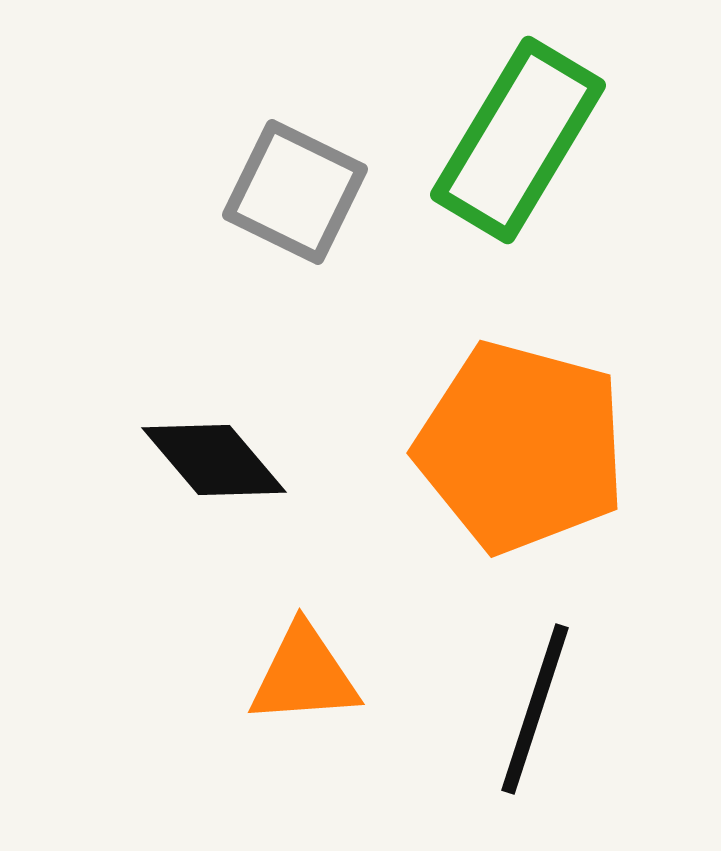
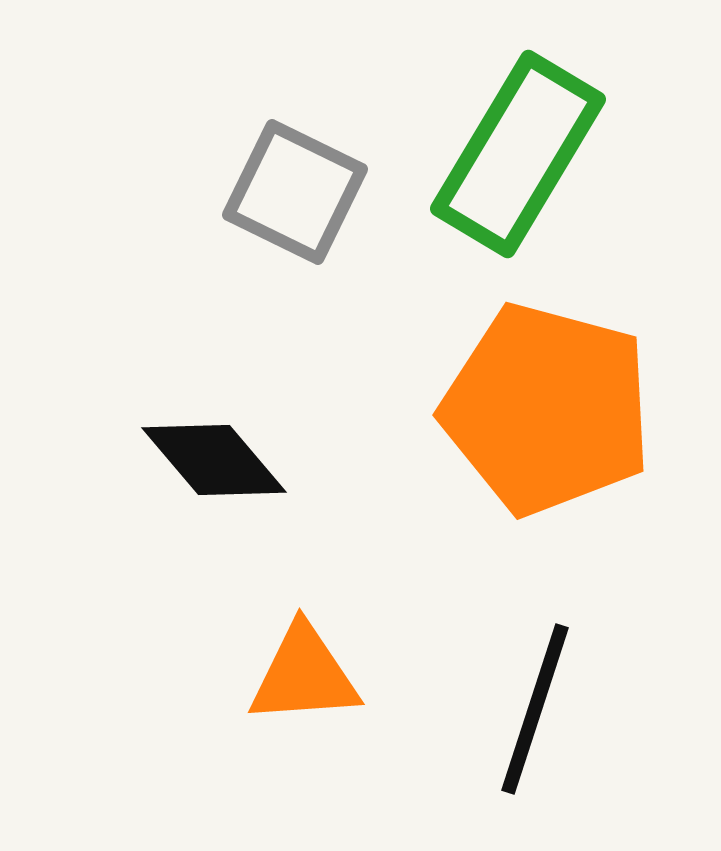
green rectangle: moved 14 px down
orange pentagon: moved 26 px right, 38 px up
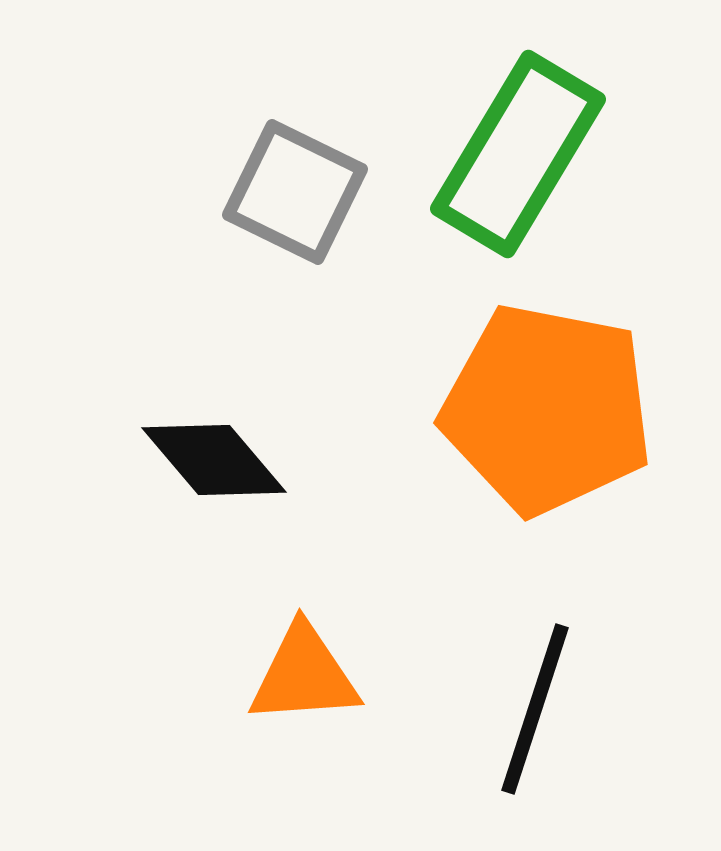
orange pentagon: rotated 4 degrees counterclockwise
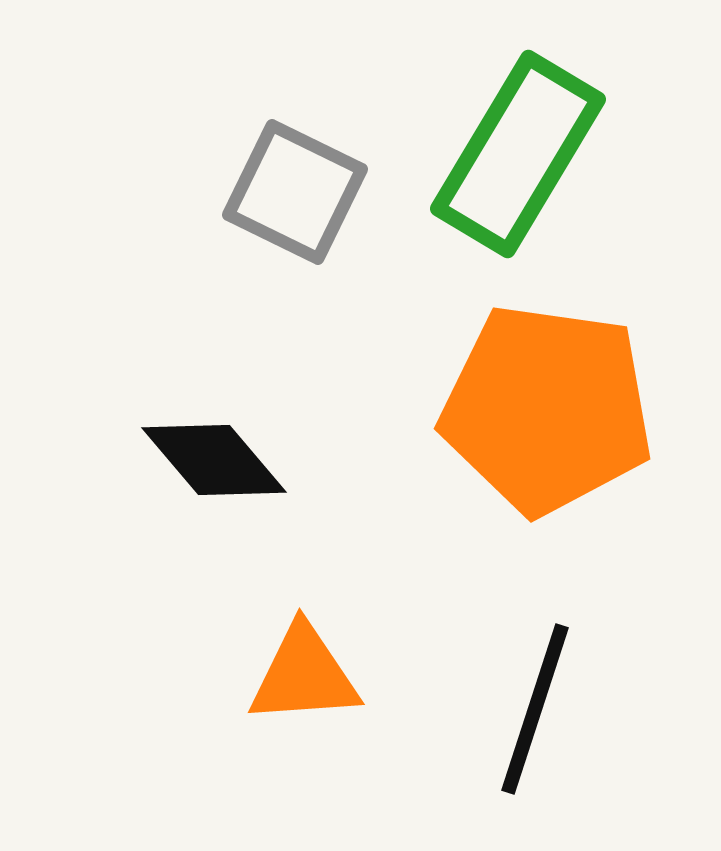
orange pentagon: rotated 3 degrees counterclockwise
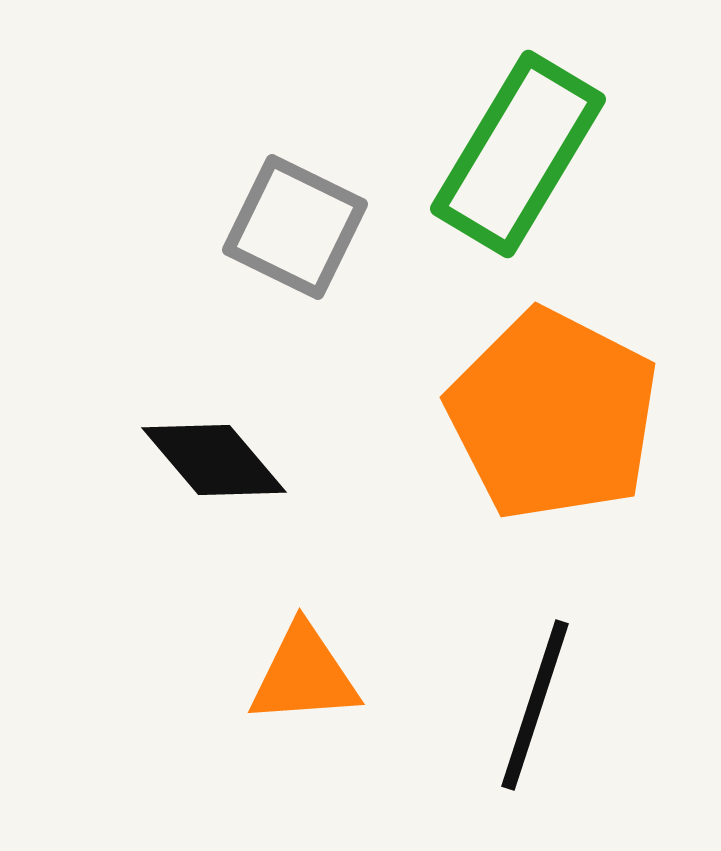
gray square: moved 35 px down
orange pentagon: moved 6 px right, 6 px down; rotated 19 degrees clockwise
black line: moved 4 px up
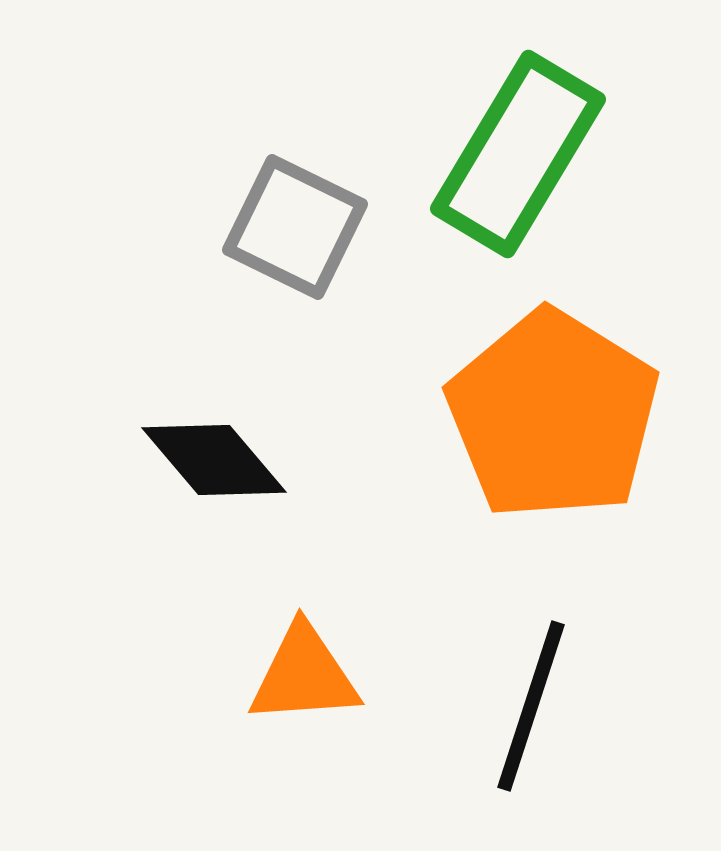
orange pentagon: rotated 5 degrees clockwise
black line: moved 4 px left, 1 px down
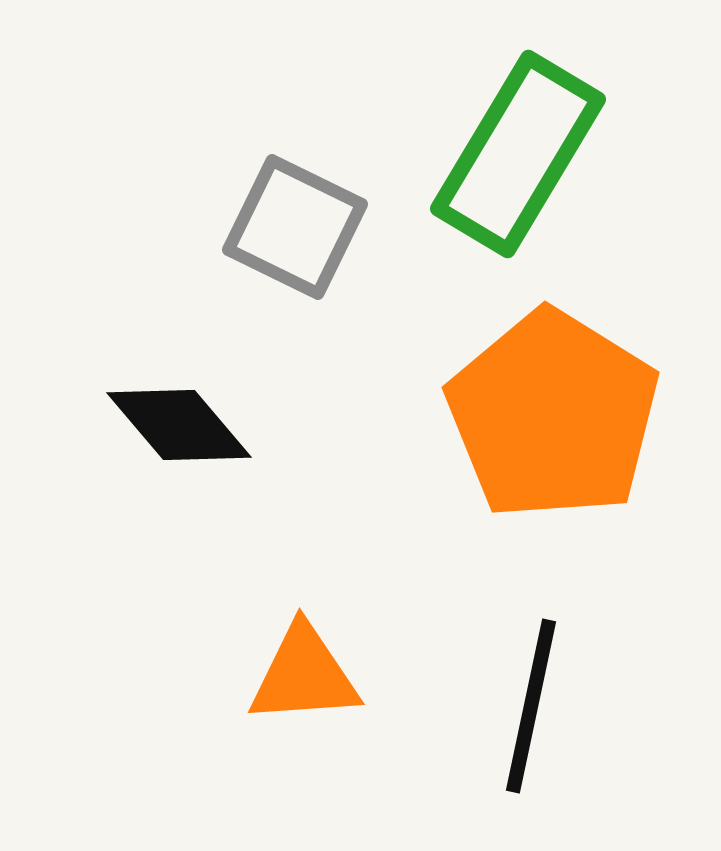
black diamond: moved 35 px left, 35 px up
black line: rotated 6 degrees counterclockwise
